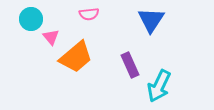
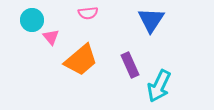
pink semicircle: moved 1 px left, 1 px up
cyan circle: moved 1 px right, 1 px down
orange trapezoid: moved 5 px right, 3 px down
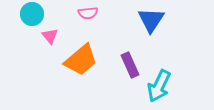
cyan circle: moved 6 px up
pink triangle: moved 1 px left, 1 px up
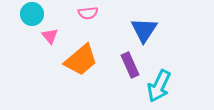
blue triangle: moved 7 px left, 10 px down
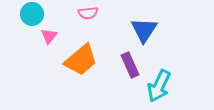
pink triangle: moved 1 px left; rotated 18 degrees clockwise
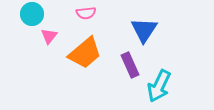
pink semicircle: moved 2 px left
orange trapezoid: moved 4 px right, 7 px up
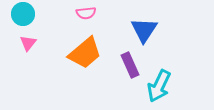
cyan circle: moved 9 px left
pink triangle: moved 21 px left, 7 px down
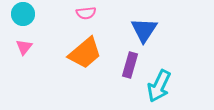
pink triangle: moved 4 px left, 4 px down
purple rectangle: rotated 40 degrees clockwise
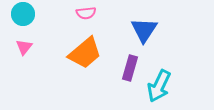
purple rectangle: moved 3 px down
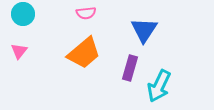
pink triangle: moved 5 px left, 4 px down
orange trapezoid: moved 1 px left
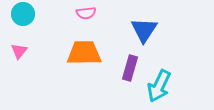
orange trapezoid: rotated 141 degrees counterclockwise
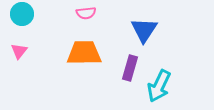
cyan circle: moved 1 px left
